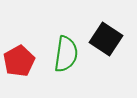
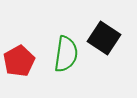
black square: moved 2 px left, 1 px up
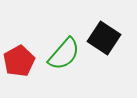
green semicircle: moved 2 px left; rotated 33 degrees clockwise
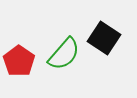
red pentagon: rotated 8 degrees counterclockwise
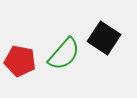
red pentagon: moved 1 px right; rotated 24 degrees counterclockwise
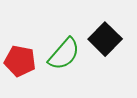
black square: moved 1 px right, 1 px down; rotated 12 degrees clockwise
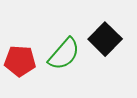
red pentagon: rotated 8 degrees counterclockwise
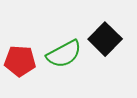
green semicircle: rotated 21 degrees clockwise
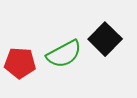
red pentagon: moved 2 px down
